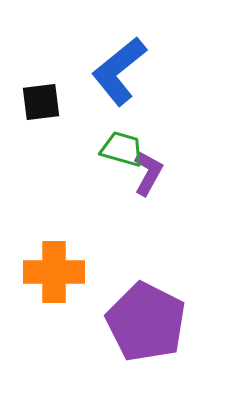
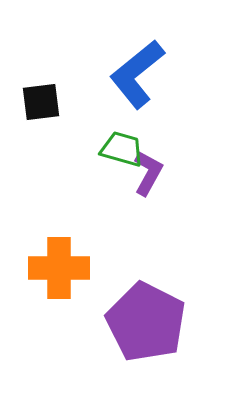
blue L-shape: moved 18 px right, 3 px down
orange cross: moved 5 px right, 4 px up
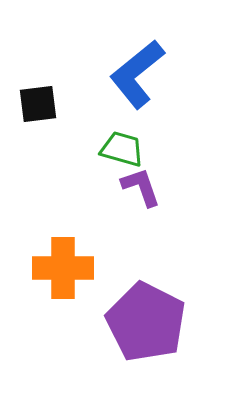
black square: moved 3 px left, 2 px down
purple L-shape: moved 7 px left, 14 px down; rotated 48 degrees counterclockwise
orange cross: moved 4 px right
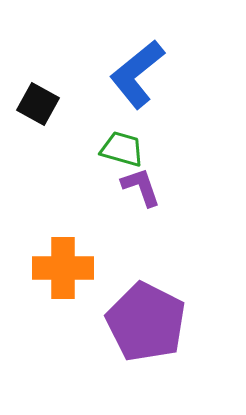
black square: rotated 36 degrees clockwise
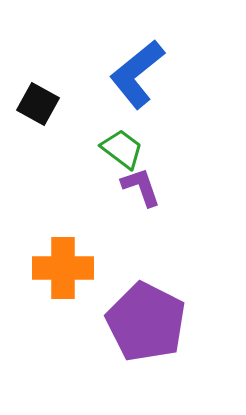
green trapezoid: rotated 21 degrees clockwise
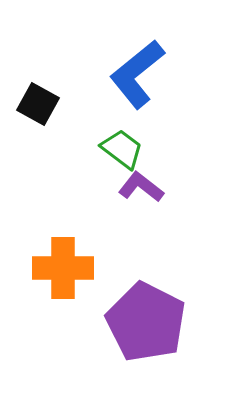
purple L-shape: rotated 33 degrees counterclockwise
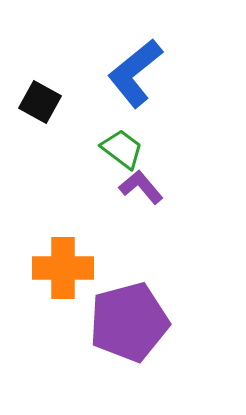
blue L-shape: moved 2 px left, 1 px up
black square: moved 2 px right, 2 px up
purple L-shape: rotated 12 degrees clockwise
purple pentagon: moved 17 px left; rotated 30 degrees clockwise
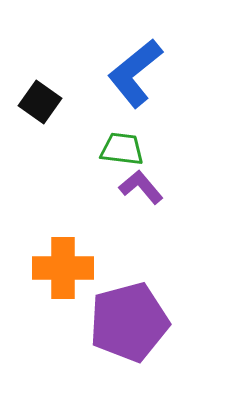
black square: rotated 6 degrees clockwise
green trapezoid: rotated 30 degrees counterclockwise
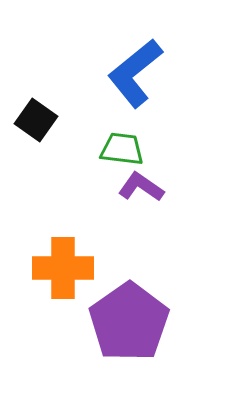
black square: moved 4 px left, 18 px down
purple L-shape: rotated 15 degrees counterclockwise
purple pentagon: rotated 20 degrees counterclockwise
